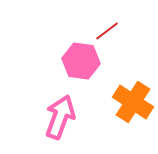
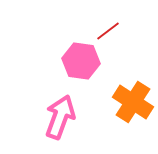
red line: moved 1 px right
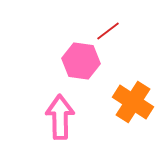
pink arrow: rotated 21 degrees counterclockwise
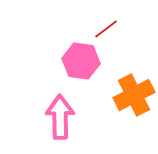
red line: moved 2 px left, 2 px up
orange cross: moved 1 px right, 7 px up; rotated 30 degrees clockwise
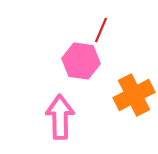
red line: moved 5 px left, 1 px down; rotated 30 degrees counterclockwise
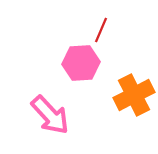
pink hexagon: moved 2 px down; rotated 12 degrees counterclockwise
pink arrow: moved 10 px left, 2 px up; rotated 138 degrees clockwise
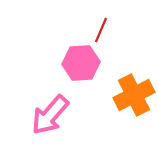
pink arrow: rotated 84 degrees clockwise
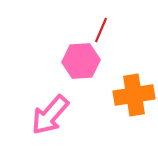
pink hexagon: moved 2 px up
orange cross: rotated 18 degrees clockwise
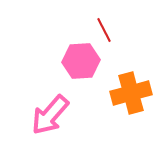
red line: moved 3 px right; rotated 50 degrees counterclockwise
orange cross: moved 3 px left, 2 px up; rotated 6 degrees counterclockwise
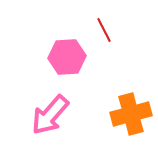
pink hexagon: moved 14 px left, 4 px up
orange cross: moved 21 px down
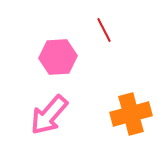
pink hexagon: moved 9 px left
pink arrow: moved 1 px left
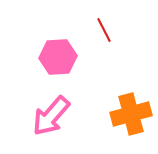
pink arrow: moved 2 px right, 1 px down
